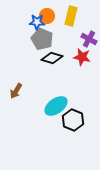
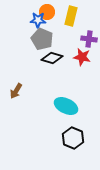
orange circle: moved 4 px up
blue star: moved 1 px right, 2 px up
purple cross: rotated 21 degrees counterclockwise
cyan ellipse: moved 10 px right; rotated 60 degrees clockwise
black hexagon: moved 18 px down
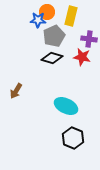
gray pentagon: moved 12 px right, 3 px up; rotated 25 degrees clockwise
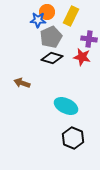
yellow rectangle: rotated 12 degrees clockwise
gray pentagon: moved 3 px left, 1 px down
brown arrow: moved 6 px right, 8 px up; rotated 77 degrees clockwise
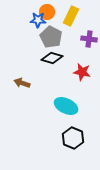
gray pentagon: rotated 20 degrees counterclockwise
red star: moved 15 px down
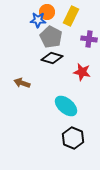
cyan ellipse: rotated 15 degrees clockwise
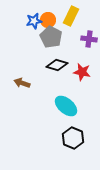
orange circle: moved 1 px right, 8 px down
blue star: moved 4 px left, 1 px down; rotated 14 degrees counterclockwise
black diamond: moved 5 px right, 7 px down
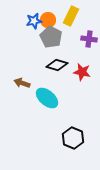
cyan ellipse: moved 19 px left, 8 px up
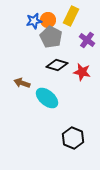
purple cross: moved 2 px left, 1 px down; rotated 28 degrees clockwise
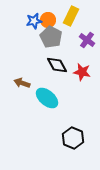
black diamond: rotated 45 degrees clockwise
